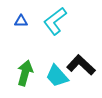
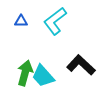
cyan trapezoid: moved 14 px left
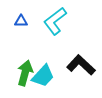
cyan trapezoid: rotated 95 degrees counterclockwise
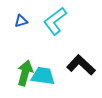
blue triangle: rotated 16 degrees counterclockwise
cyan trapezoid: rotated 125 degrees counterclockwise
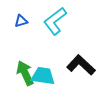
green arrow: rotated 40 degrees counterclockwise
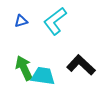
green arrow: moved 1 px left, 5 px up
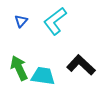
blue triangle: rotated 32 degrees counterclockwise
green arrow: moved 5 px left
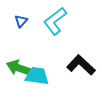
green arrow: rotated 45 degrees counterclockwise
cyan trapezoid: moved 6 px left
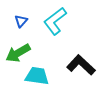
green arrow: moved 1 px left, 15 px up; rotated 50 degrees counterclockwise
